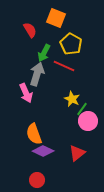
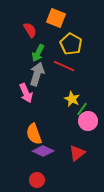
green arrow: moved 6 px left
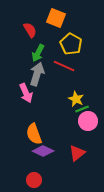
yellow star: moved 4 px right
green line: rotated 32 degrees clockwise
red circle: moved 3 px left
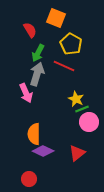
pink circle: moved 1 px right, 1 px down
orange semicircle: rotated 20 degrees clockwise
red circle: moved 5 px left, 1 px up
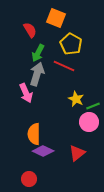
green line: moved 11 px right, 3 px up
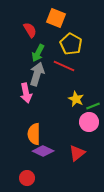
pink arrow: rotated 12 degrees clockwise
red circle: moved 2 px left, 1 px up
